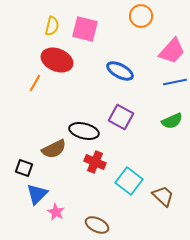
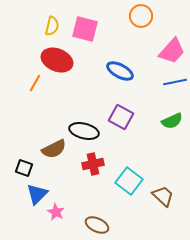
red cross: moved 2 px left, 2 px down; rotated 35 degrees counterclockwise
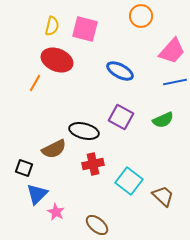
green semicircle: moved 9 px left, 1 px up
brown ellipse: rotated 15 degrees clockwise
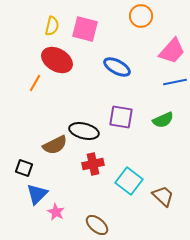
red ellipse: rotated 8 degrees clockwise
blue ellipse: moved 3 px left, 4 px up
purple square: rotated 20 degrees counterclockwise
brown semicircle: moved 1 px right, 4 px up
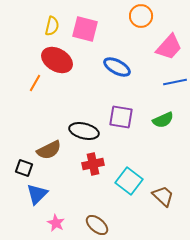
pink trapezoid: moved 3 px left, 4 px up
brown semicircle: moved 6 px left, 5 px down
pink star: moved 11 px down
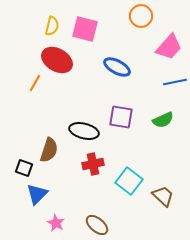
brown semicircle: rotated 45 degrees counterclockwise
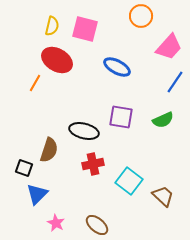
blue line: rotated 45 degrees counterclockwise
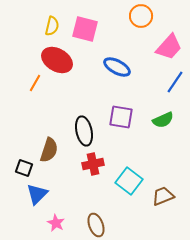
black ellipse: rotated 64 degrees clockwise
brown trapezoid: rotated 65 degrees counterclockwise
brown ellipse: moved 1 px left; rotated 30 degrees clockwise
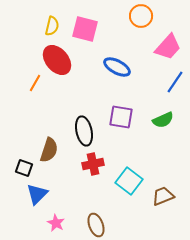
pink trapezoid: moved 1 px left
red ellipse: rotated 20 degrees clockwise
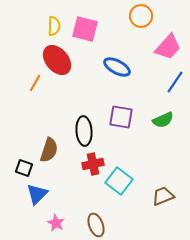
yellow semicircle: moved 2 px right; rotated 12 degrees counterclockwise
black ellipse: rotated 8 degrees clockwise
cyan square: moved 10 px left
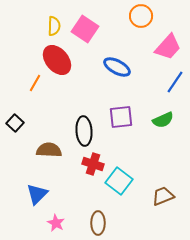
pink square: rotated 20 degrees clockwise
purple square: rotated 15 degrees counterclockwise
brown semicircle: rotated 105 degrees counterclockwise
red cross: rotated 30 degrees clockwise
black square: moved 9 px left, 45 px up; rotated 24 degrees clockwise
brown ellipse: moved 2 px right, 2 px up; rotated 20 degrees clockwise
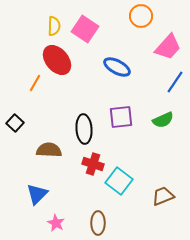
black ellipse: moved 2 px up
